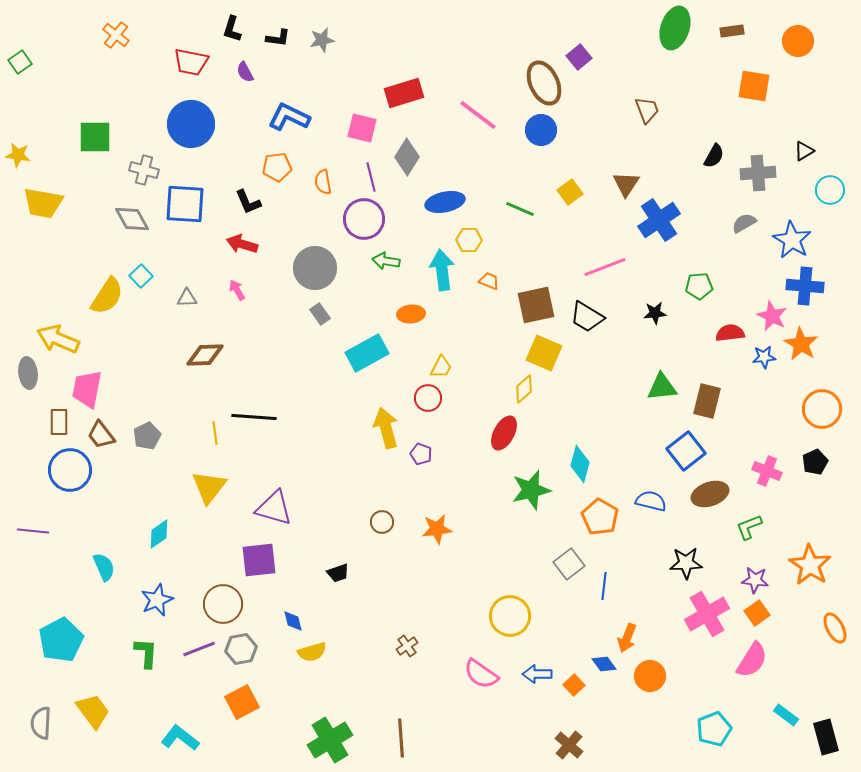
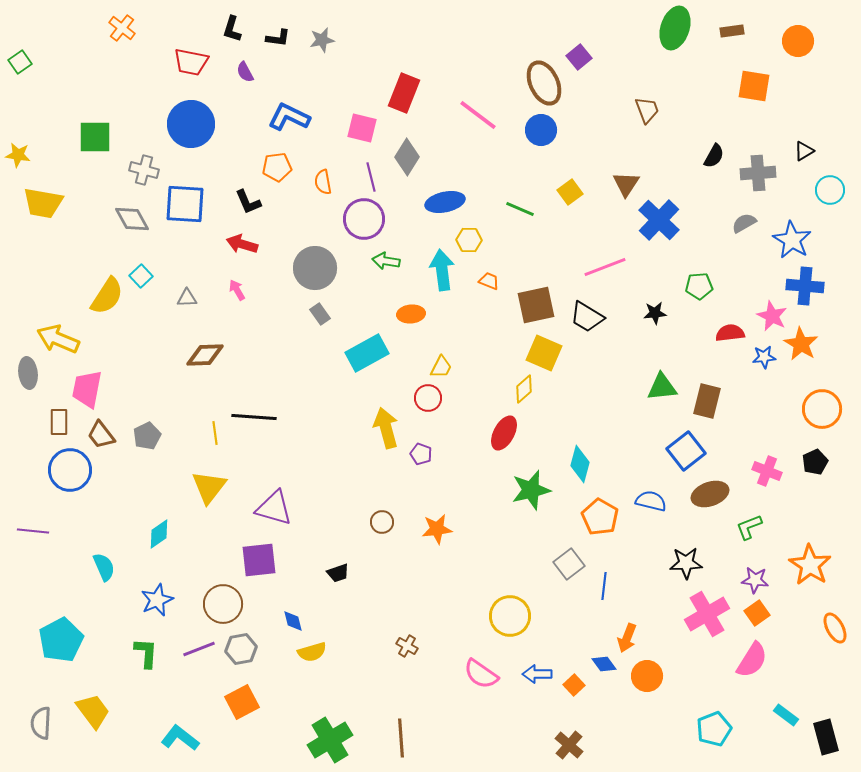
orange cross at (116, 35): moved 6 px right, 7 px up
red rectangle at (404, 93): rotated 51 degrees counterclockwise
blue cross at (659, 220): rotated 12 degrees counterclockwise
brown cross at (407, 646): rotated 25 degrees counterclockwise
orange circle at (650, 676): moved 3 px left
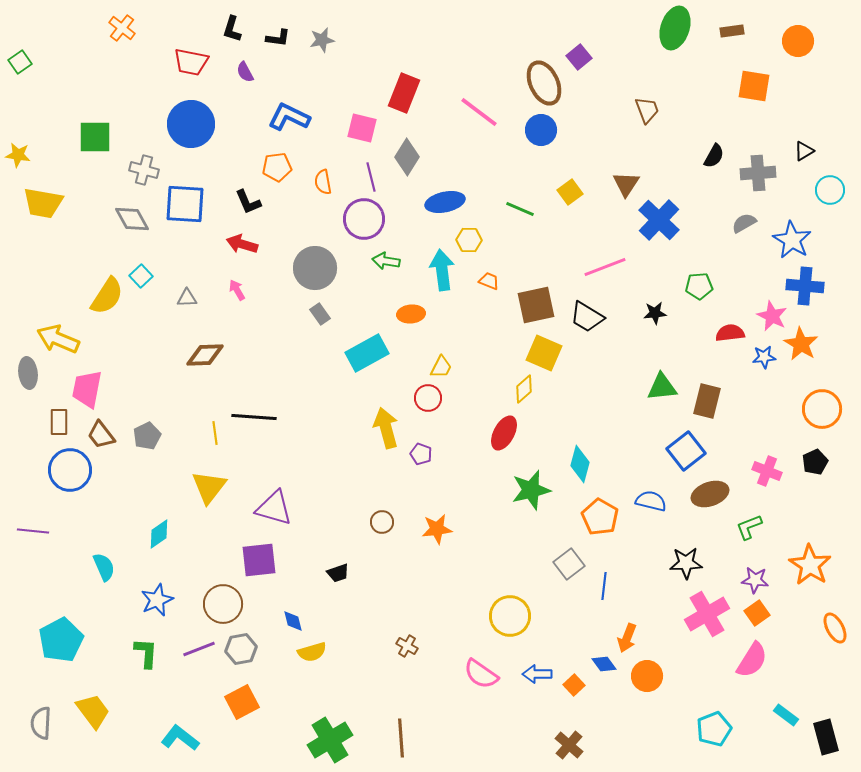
pink line at (478, 115): moved 1 px right, 3 px up
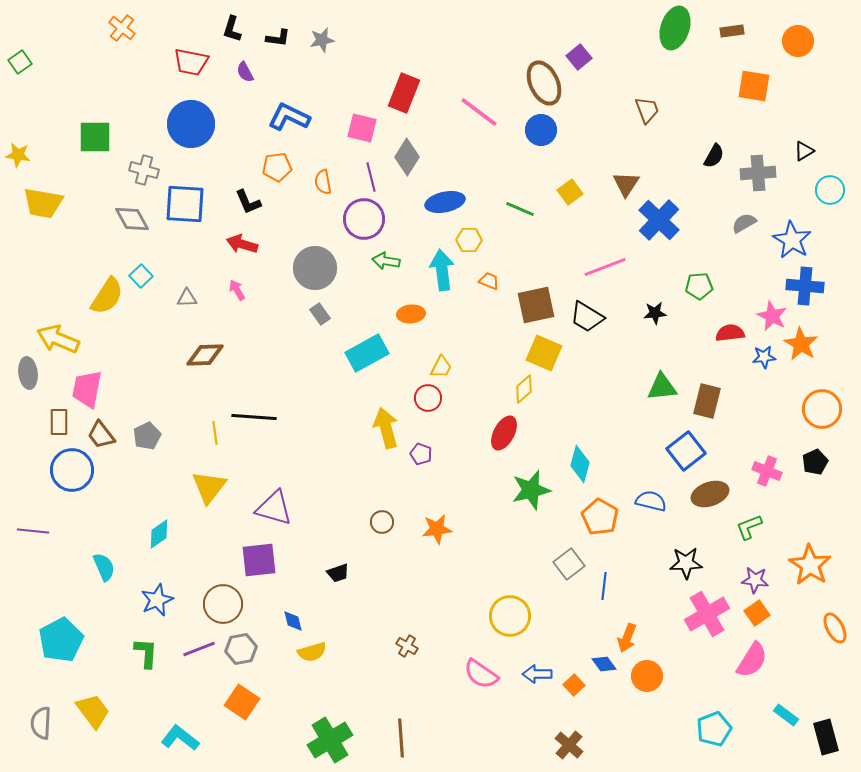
blue circle at (70, 470): moved 2 px right
orange square at (242, 702): rotated 28 degrees counterclockwise
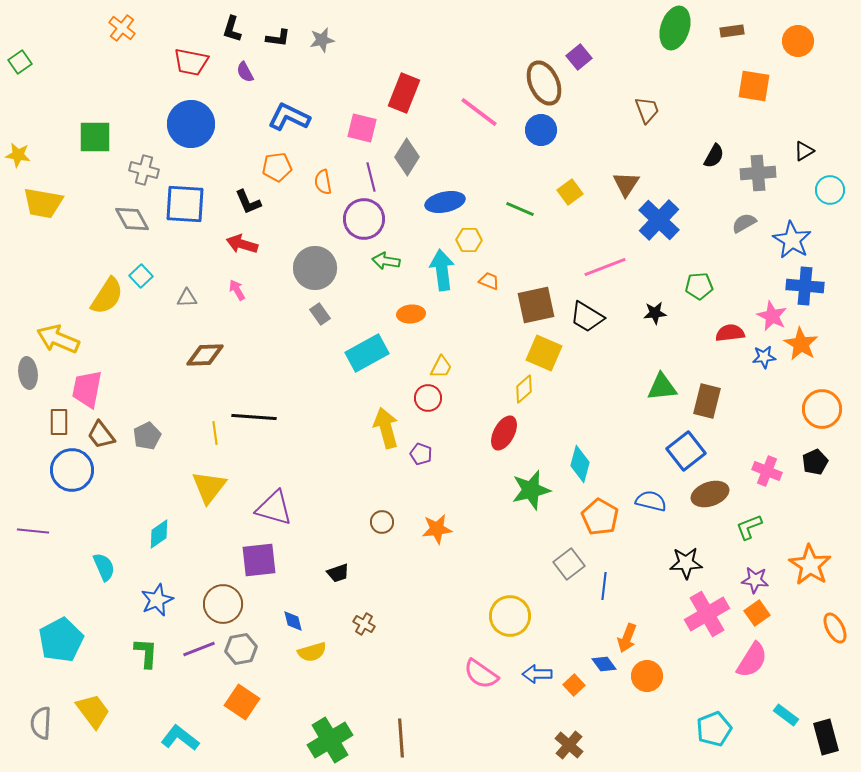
brown cross at (407, 646): moved 43 px left, 22 px up
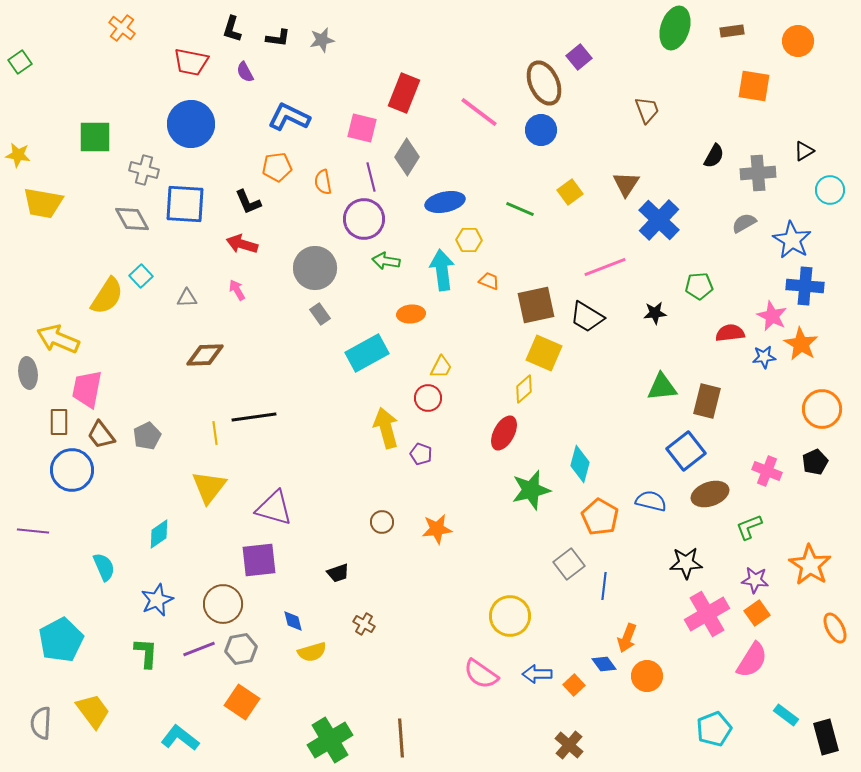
black line at (254, 417): rotated 12 degrees counterclockwise
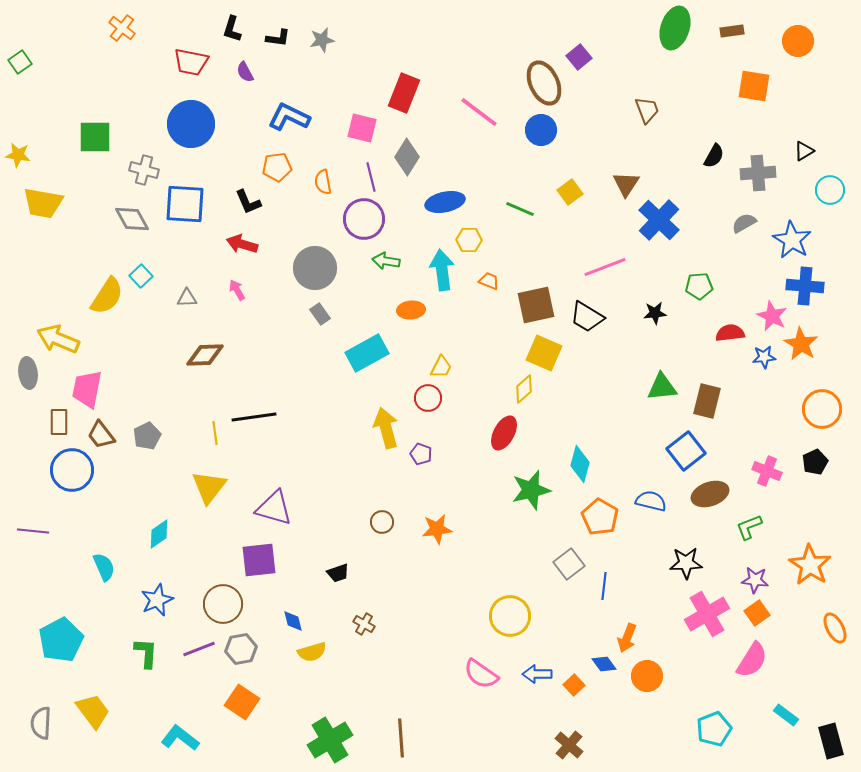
orange ellipse at (411, 314): moved 4 px up
black rectangle at (826, 737): moved 5 px right, 4 px down
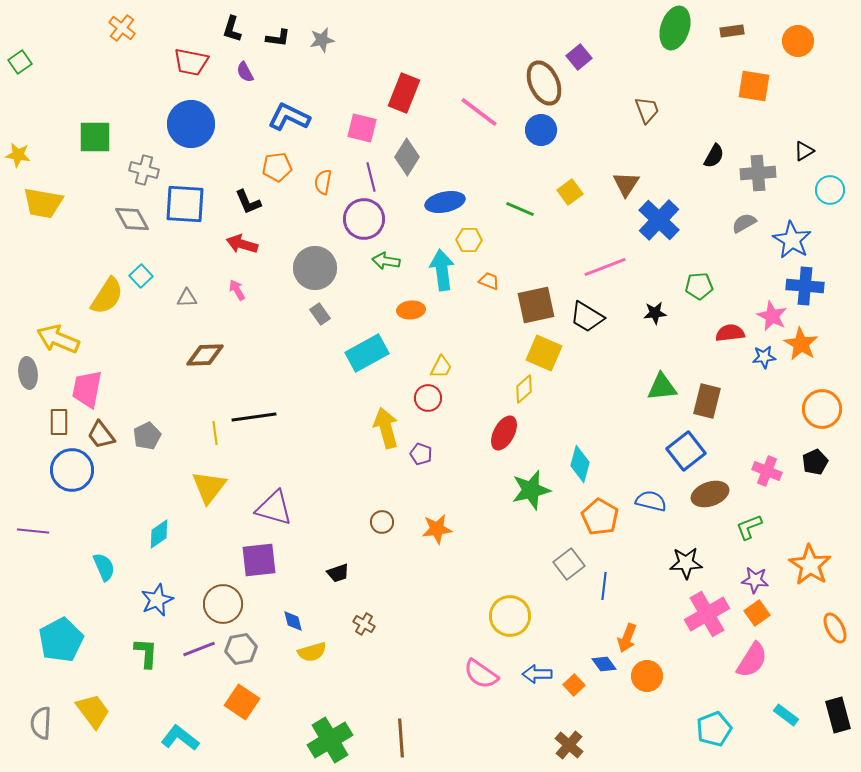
orange semicircle at (323, 182): rotated 20 degrees clockwise
black rectangle at (831, 741): moved 7 px right, 26 px up
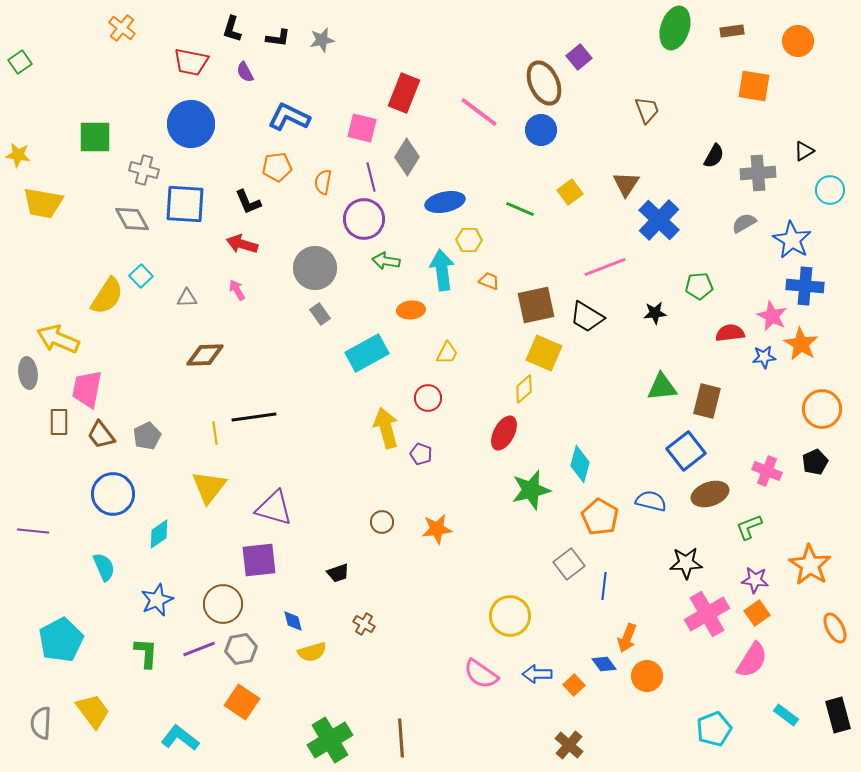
yellow trapezoid at (441, 367): moved 6 px right, 14 px up
blue circle at (72, 470): moved 41 px right, 24 px down
